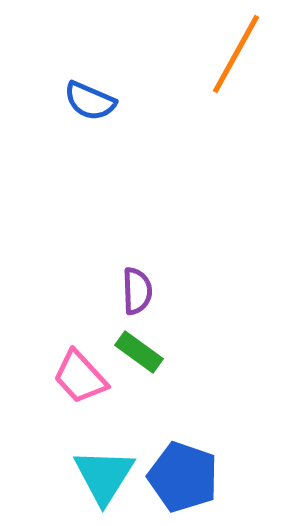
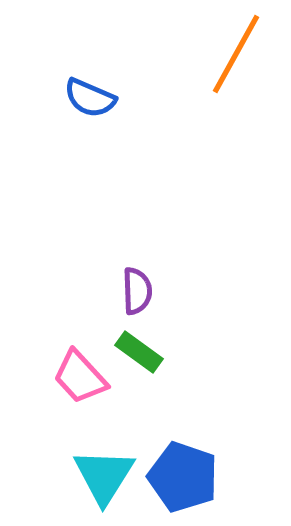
blue semicircle: moved 3 px up
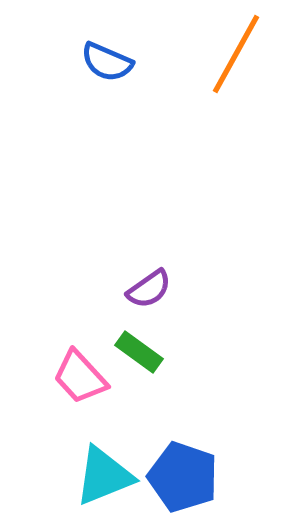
blue semicircle: moved 17 px right, 36 px up
purple semicircle: moved 12 px right, 2 px up; rotated 57 degrees clockwise
cyan triangle: rotated 36 degrees clockwise
